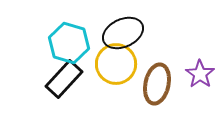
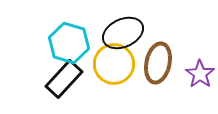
yellow circle: moved 2 px left
brown ellipse: moved 1 px right, 21 px up
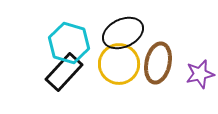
yellow circle: moved 5 px right
purple star: rotated 24 degrees clockwise
black rectangle: moved 7 px up
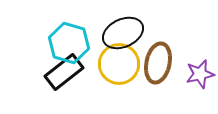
black rectangle: rotated 9 degrees clockwise
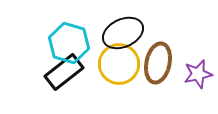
purple star: moved 2 px left
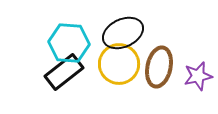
cyan hexagon: rotated 12 degrees counterclockwise
brown ellipse: moved 1 px right, 4 px down
purple star: moved 2 px down
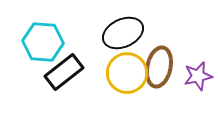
cyan hexagon: moved 26 px left, 1 px up
yellow circle: moved 8 px right, 9 px down
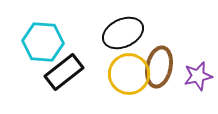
yellow circle: moved 2 px right, 1 px down
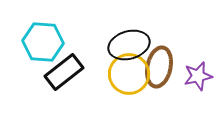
black ellipse: moved 6 px right, 12 px down; rotated 9 degrees clockwise
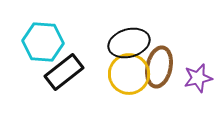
black ellipse: moved 2 px up
purple star: moved 2 px down
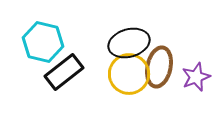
cyan hexagon: rotated 9 degrees clockwise
purple star: moved 2 px left, 1 px up; rotated 8 degrees counterclockwise
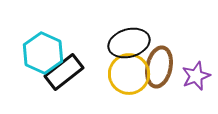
cyan hexagon: moved 11 px down; rotated 12 degrees clockwise
purple star: moved 1 px up
